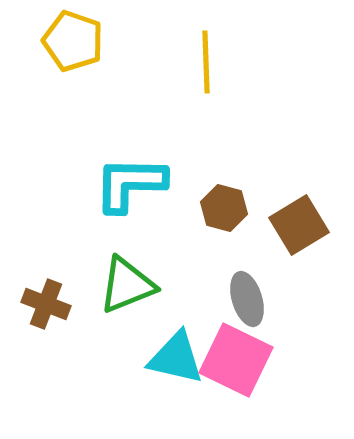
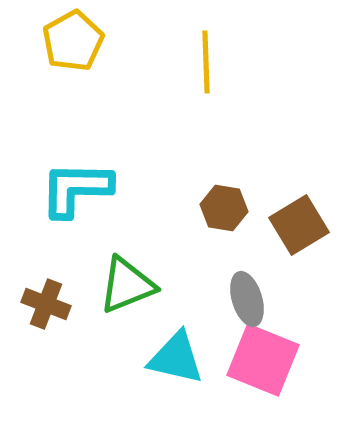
yellow pentagon: rotated 24 degrees clockwise
cyan L-shape: moved 54 px left, 5 px down
brown hexagon: rotated 6 degrees counterclockwise
pink square: moved 27 px right; rotated 4 degrees counterclockwise
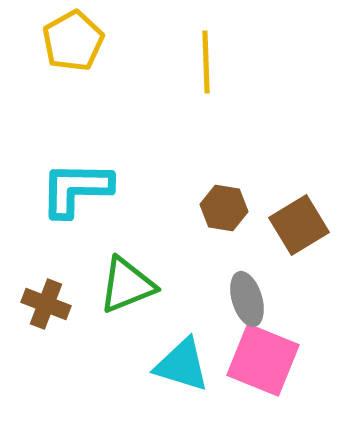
cyan triangle: moved 6 px right, 7 px down; rotated 4 degrees clockwise
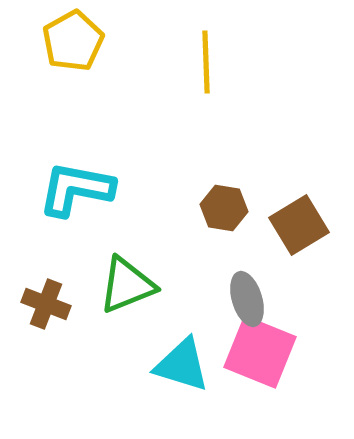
cyan L-shape: rotated 10 degrees clockwise
pink square: moved 3 px left, 8 px up
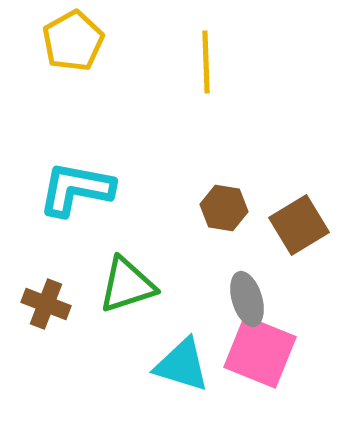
green triangle: rotated 4 degrees clockwise
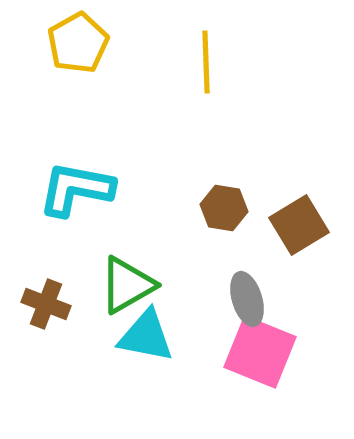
yellow pentagon: moved 5 px right, 2 px down
green triangle: rotated 12 degrees counterclockwise
cyan triangle: moved 36 px left, 29 px up; rotated 6 degrees counterclockwise
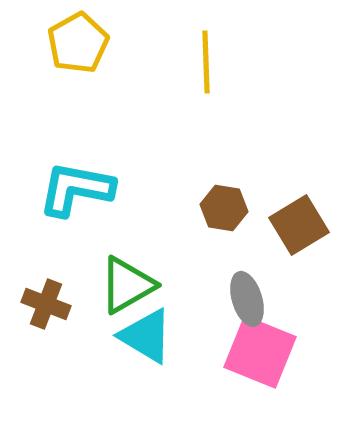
cyan triangle: rotated 20 degrees clockwise
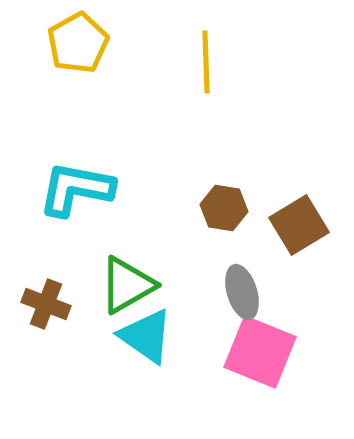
gray ellipse: moved 5 px left, 7 px up
cyan triangle: rotated 4 degrees clockwise
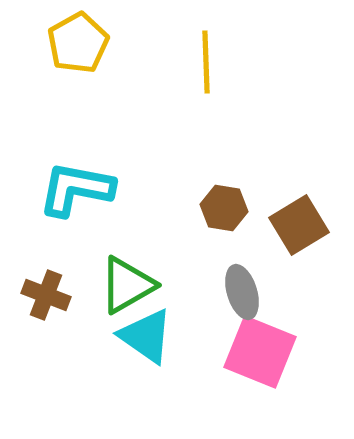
brown cross: moved 9 px up
